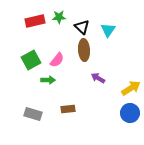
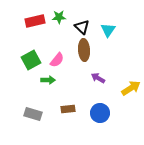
blue circle: moved 30 px left
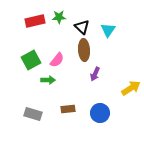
purple arrow: moved 3 px left, 4 px up; rotated 96 degrees counterclockwise
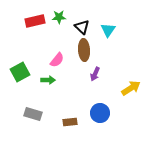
green square: moved 11 px left, 12 px down
brown rectangle: moved 2 px right, 13 px down
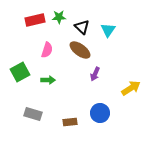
red rectangle: moved 1 px up
brown ellipse: moved 4 px left; rotated 50 degrees counterclockwise
pink semicircle: moved 10 px left, 10 px up; rotated 21 degrees counterclockwise
